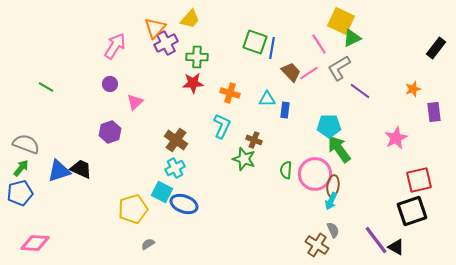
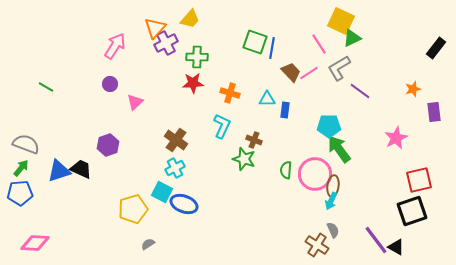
purple hexagon at (110, 132): moved 2 px left, 13 px down
blue pentagon at (20, 193): rotated 10 degrees clockwise
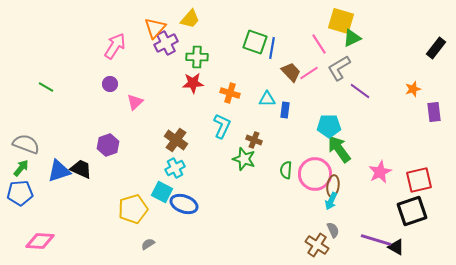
yellow square at (341, 21): rotated 8 degrees counterclockwise
pink star at (396, 138): moved 16 px left, 34 px down
purple line at (376, 240): rotated 36 degrees counterclockwise
pink diamond at (35, 243): moved 5 px right, 2 px up
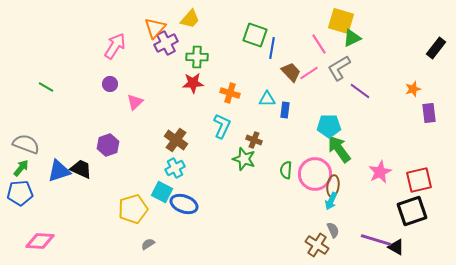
green square at (255, 42): moved 7 px up
purple rectangle at (434, 112): moved 5 px left, 1 px down
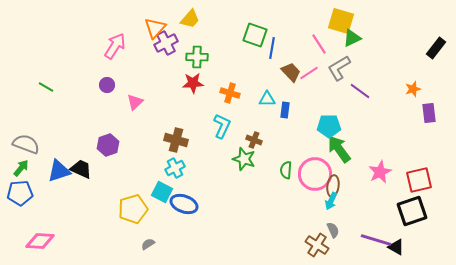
purple circle at (110, 84): moved 3 px left, 1 px down
brown cross at (176, 140): rotated 20 degrees counterclockwise
